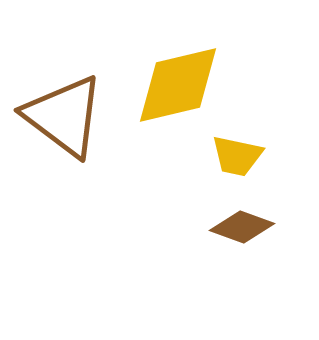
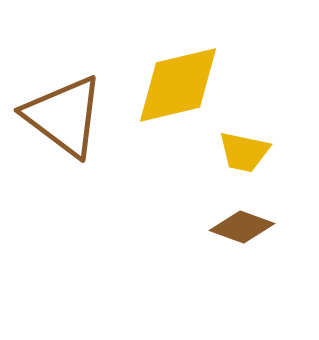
yellow trapezoid: moved 7 px right, 4 px up
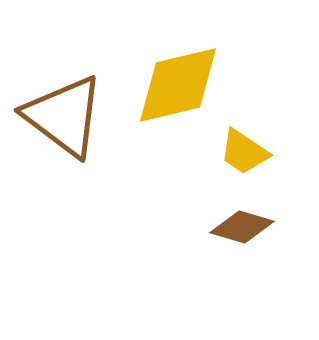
yellow trapezoid: rotated 22 degrees clockwise
brown diamond: rotated 4 degrees counterclockwise
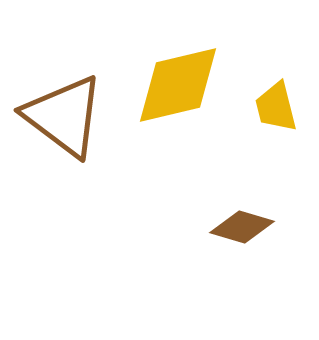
yellow trapezoid: moved 32 px right, 45 px up; rotated 42 degrees clockwise
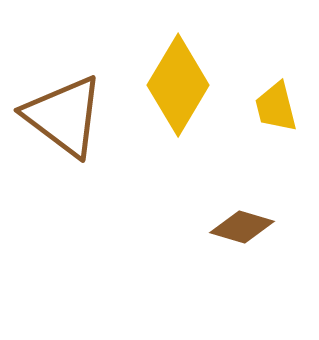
yellow diamond: rotated 46 degrees counterclockwise
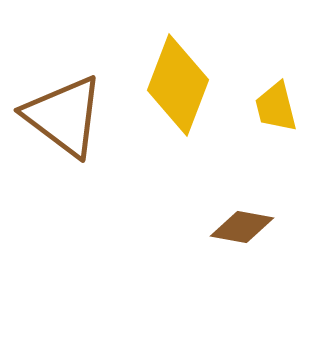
yellow diamond: rotated 10 degrees counterclockwise
brown diamond: rotated 6 degrees counterclockwise
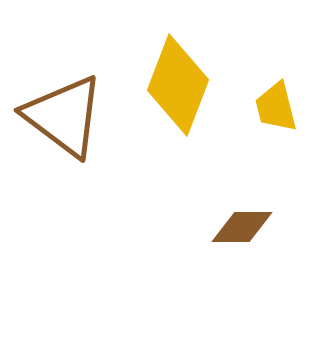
brown diamond: rotated 10 degrees counterclockwise
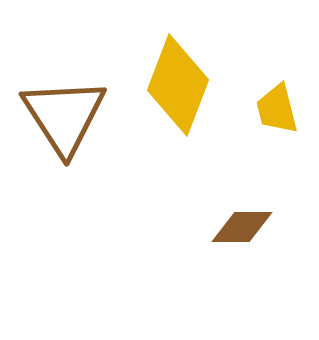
yellow trapezoid: moved 1 px right, 2 px down
brown triangle: rotated 20 degrees clockwise
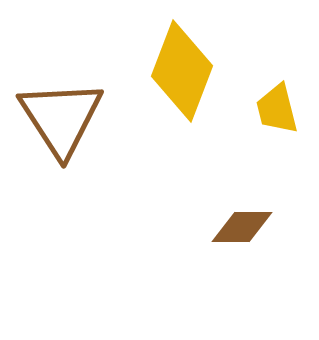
yellow diamond: moved 4 px right, 14 px up
brown triangle: moved 3 px left, 2 px down
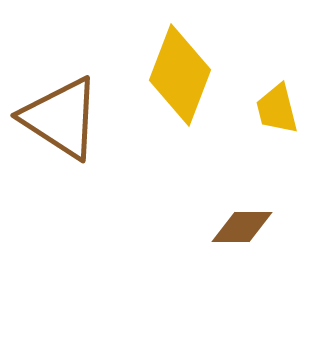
yellow diamond: moved 2 px left, 4 px down
brown triangle: rotated 24 degrees counterclockwise
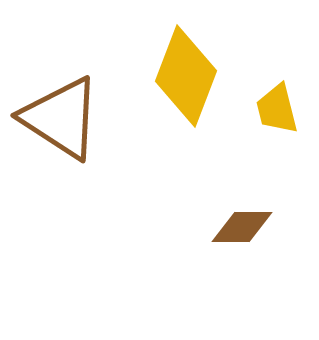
yellow diamond: moved 6 px right, 1 px down
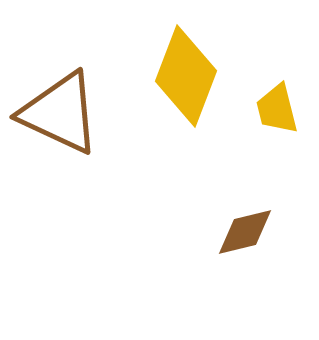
brown triangle: moved 1 px left, 5 px up; rotated 8 degrees counterclockwise
brown diamond: moved 3 px right, 5 px down; rotated 14 degrees counterclockwise
